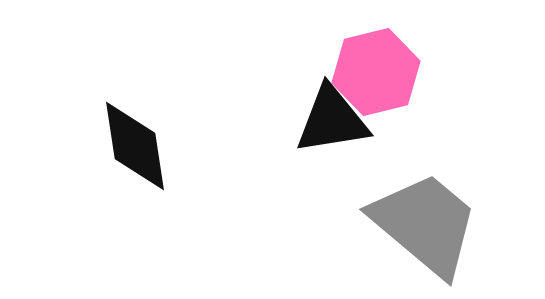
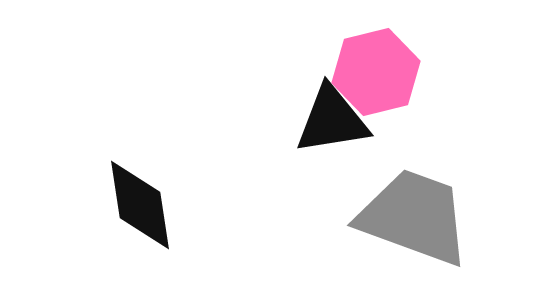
black diamond: moved 5 px right, 59 px down
gray trapezoid: moved 11 px left, 7 px up; rotated 20 degrees counterclockwise
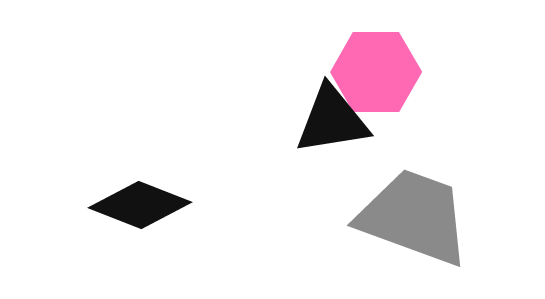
pink hexagon: rotated 14 degrees clockwise
black diamond: rotated 60 degrees counterclockwise
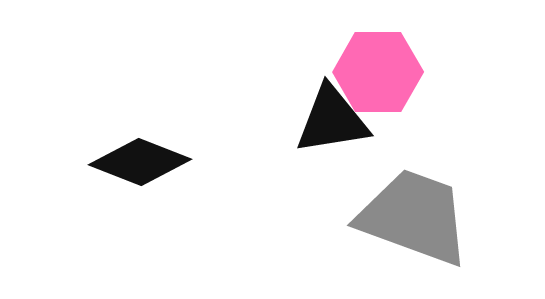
pink hexagon: moved 2 px right
black diamond: moved 43 px up
